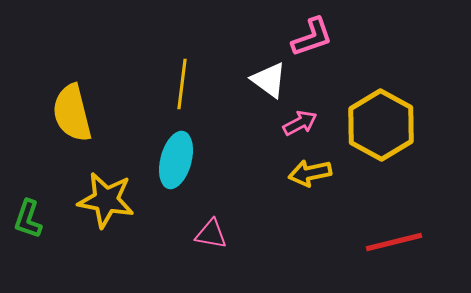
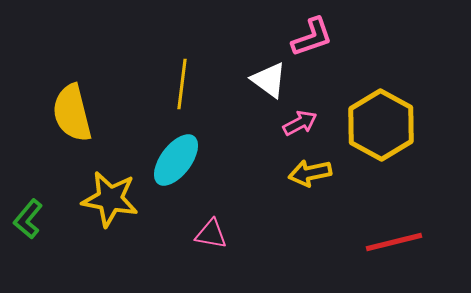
cyan ellipse: rotated 22 degrees clockwise
yellow star: moved 4 px right, 1 px up
green L-shape: rotated 21 degrees clockwise
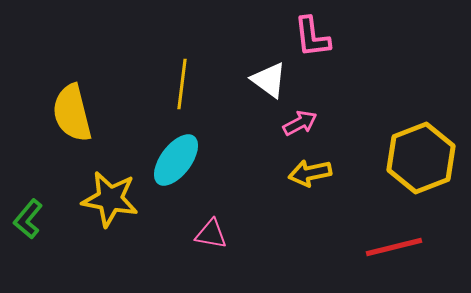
pink L-shape: rotated 102 degrees clockwise
yellow hexagon: moved 40 px right, 33 px down; rotated 10 degrees clockwise
red line: moved 5 px down
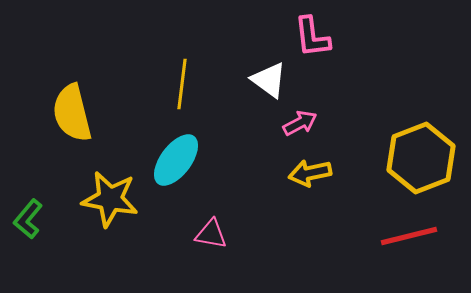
red line: moved 15 px right, 11 px up
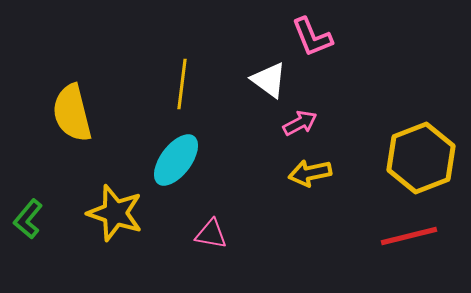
pink L-shape: rotated 15 degrees counterclockwise
yellow star: moved 5 px right, 14 px down; rotated 8 degrees clockwise
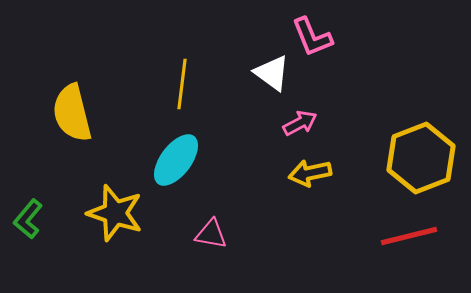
white triangle: moved 3 px right, 7 px up
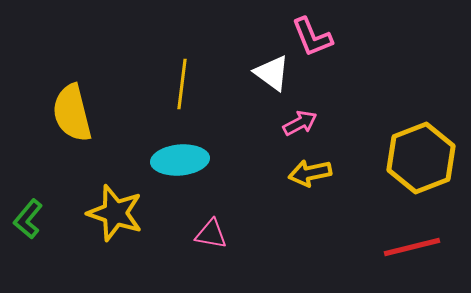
cyan ellipse: moved 4 px right; rotated 48 degrees clockwise
red line: moved 3 px right, 11 px down
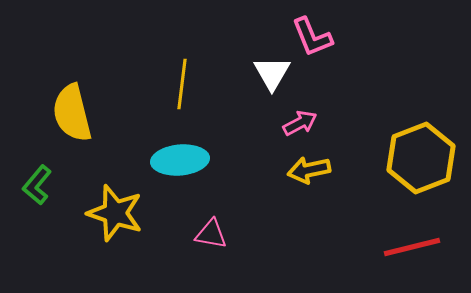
white triangle: rotated 24 degrees clockwise
yellow arrow: moved 1 px left, 3 px up
green L-shape: moved 9 px right, 34 px up
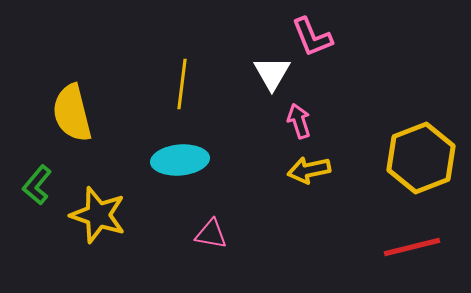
pink arrow: moved 1 px left, 2 px up; rotated 80 degrees counterclockwise
yellow star: moved 17 px left, 2 px down
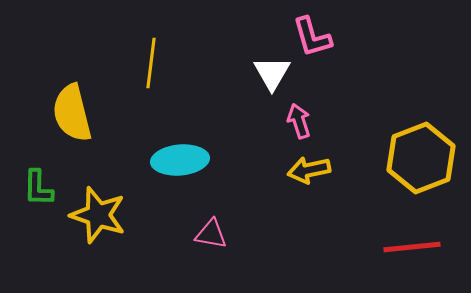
pink L-shape: rotated 6 degrees clockwise
yellow line: moved 31 px left, 21 px up
green L-shape: moved 1 px right, 3 px down; rotated 39 degrees counterclockwise
red line: rotated 8 degrees clockwise
